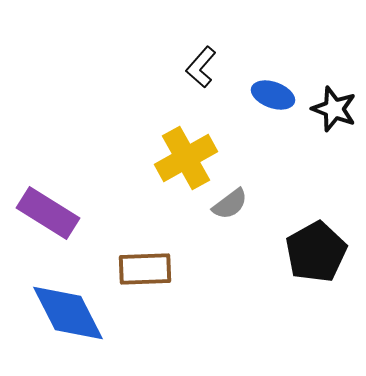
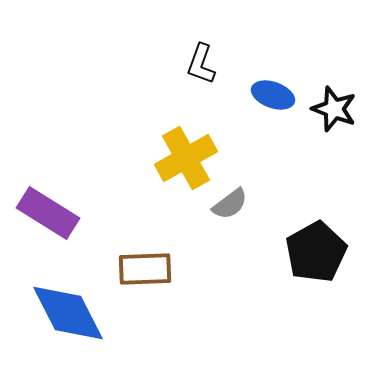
black L-shape: moved 3 px up; rotated 21 degrees counterclockwise
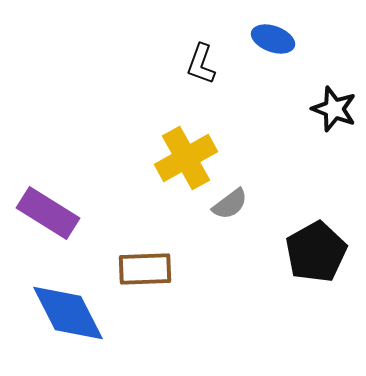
blue ellipse: moved 56 px up
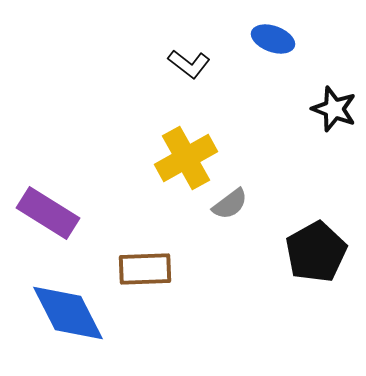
black L-shape: moved 12 px left; rotated 72 degrees counterclockwise
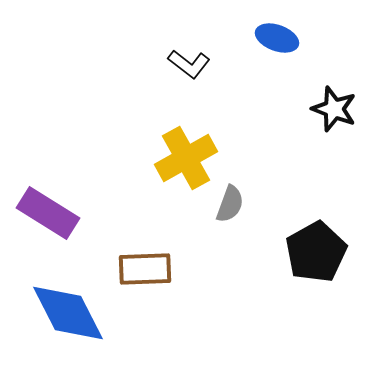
blue ellipse: moved 4 px right, 1 px up
gray semicircle: rotated 33 degrees counterclockwise
